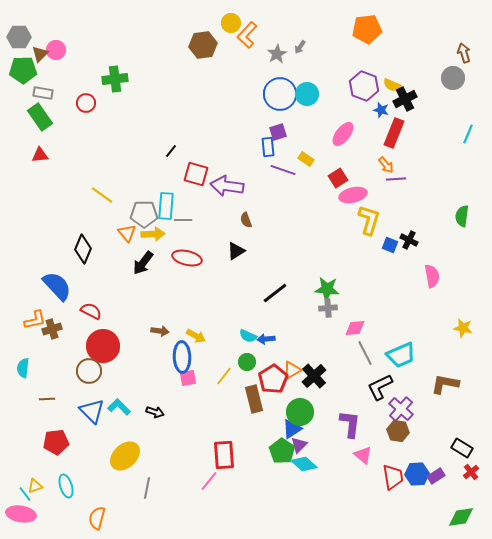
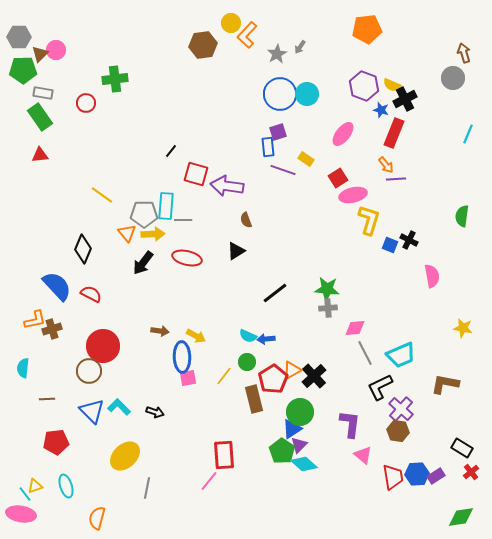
red semicircle at (91, 311): moved 17 px up
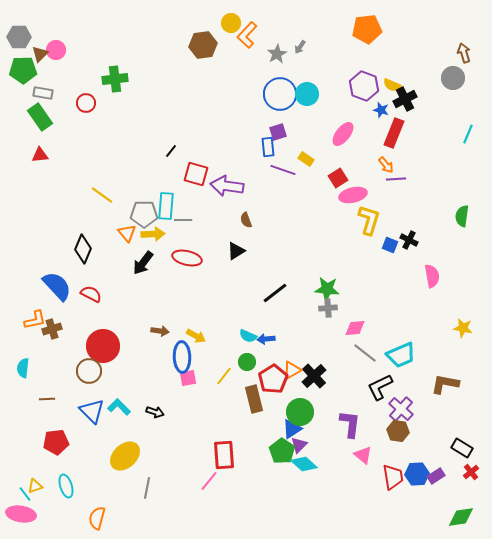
gray line at (365, 353): rotated 25 degrees counterclockwise
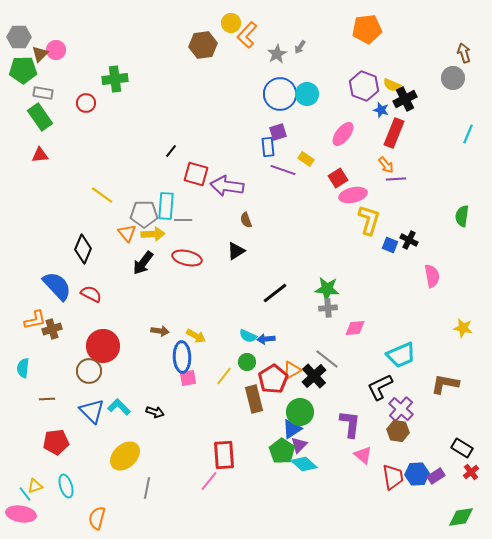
gray line at (365, 353): moved 38 px left, 6 px down
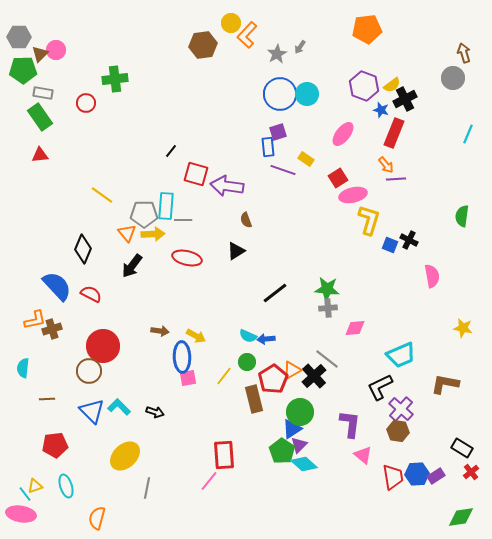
yellow semicircle at (392, 85): rotated 60 degrees counterclockwise
black arrow at (143, 263): moved 11 px left, 3 px down
red pentagon at (56, 442): moved 1 px left, 3 px down
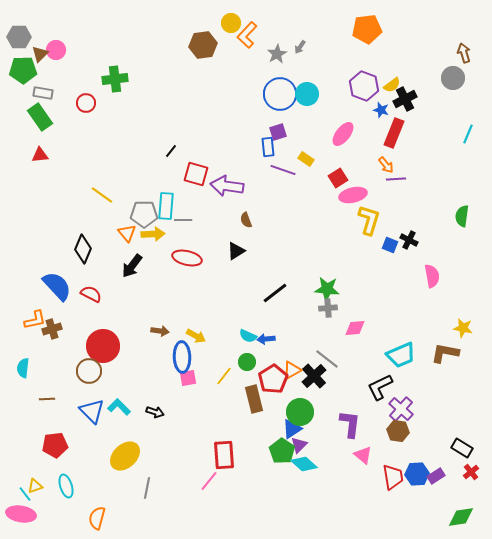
brown L-shape at (445, 384): moved 31 px up
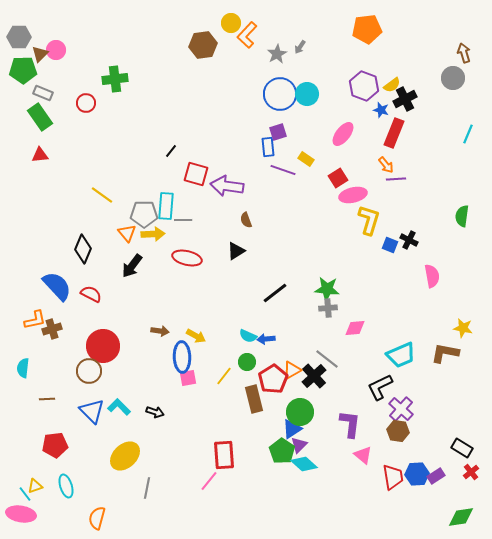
gray rectangle at (43, 93): rotated 12 degrees clockwise
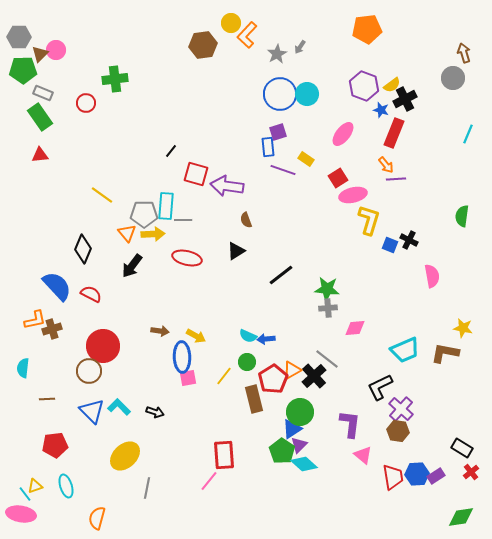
black line at (275, 293): moved 6 px right, 18 px up
cyan trapezoid at (401, 355): moved 4 px right, 5 px up
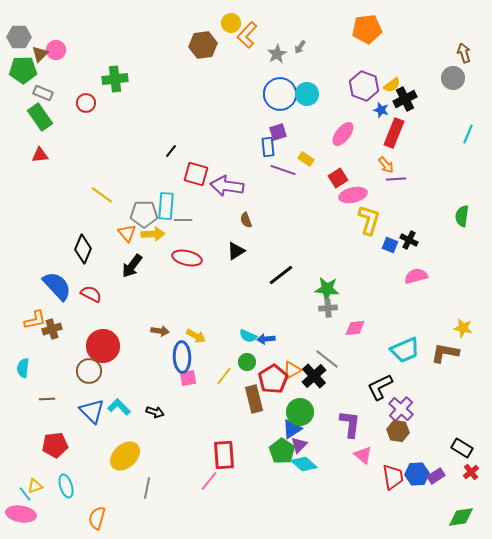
pink semicircle at (432, 276): moved 16 px left; rotated 95 degrees counterclockwise
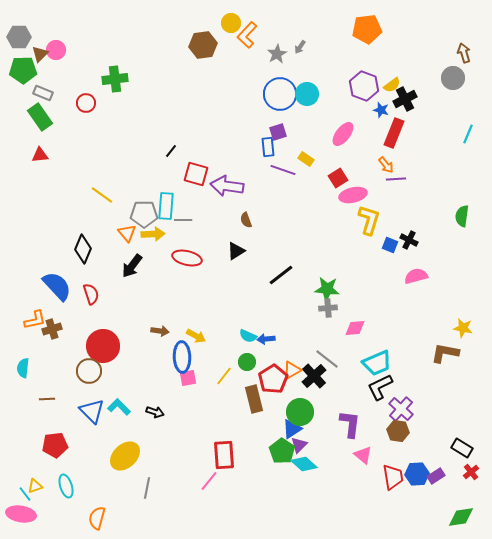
red semicircle at (91, 294): rotated 45 degrees clockwise
cyan trapezoid at (405, 350): moved 28 px left, 13 px down
